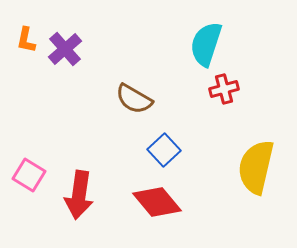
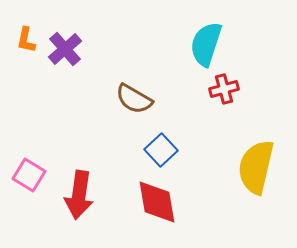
blue square: moved 3 px left
red diamond: rotated 30 degrees clockwise
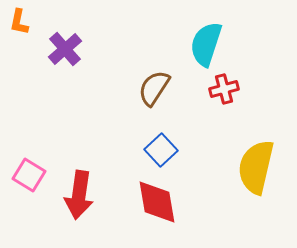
orange L-shape: moved 7 px left, 18 px up
brown semicircle: moved 20 px right, 11 px up; rotated 93 degrees clockwise
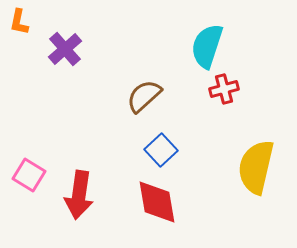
cyan semicircle: moved 1 px right, 2 px down
brown semicircle: moved 10 px left, 8 px down; rotated 15 degrees clockwise
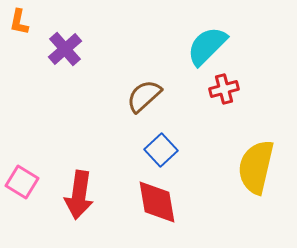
cyan semicircle: rotated 27 degrees clockwise
pink square: moved 7 px left, 7 px down
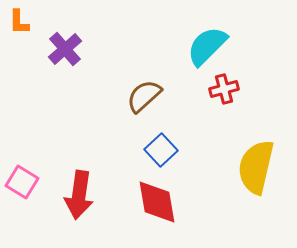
orange L-shape: rotated 12 degrees counterclockwise
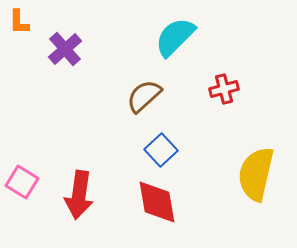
cyan semicircle: moved 32 px left, 9 px up
yellow semicircle: moved 7 px down
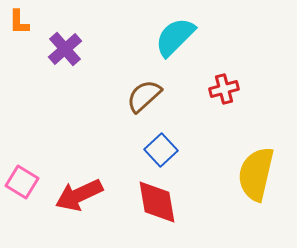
red arrow: rotated 57 degrees clockwise
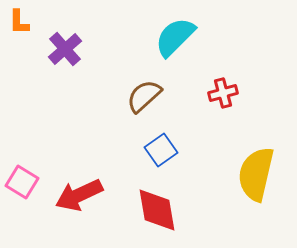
red cross: moved 1 px left, 4 px down
blue square: rotated 8 degrees clockwise
red diamond: moved 8 px down
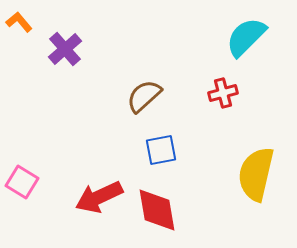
orange L-shape: rotated 140 degrees clockwise
cyan semicircle: moved 71 px right
blue square: rotated 24 degrees clockwise
red arrow: moved 20 px right, 2 px down
